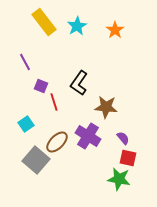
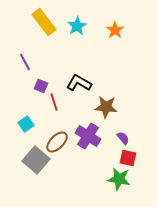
black L-shape: rotated 85 degrees clockwise
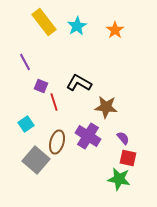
brown ellipse: rotated 30 degrees counterclockwise
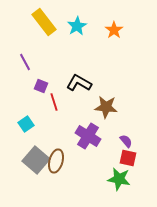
orange star: moved 1 px left
purple semicircle: moved 3 px right, 3 px down
brown ellipse: moved 1 px left, 19 px down
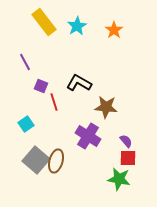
red square: rotated 12 degrees counterclockwise
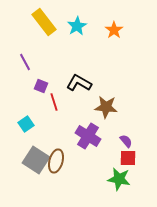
gray square: rotated 8 degrees counterclockwise
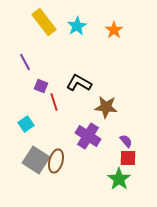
green star: rotated 25 degrees clockwise
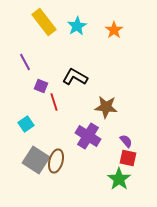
black L-shape: moved 4 px left, 6 px up
red square: rotated 12 degrees clockwise
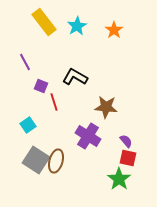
cyan square: moved 2 px right, 1 px down
